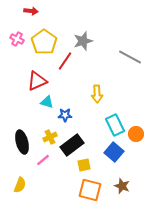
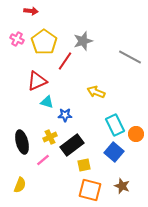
yellow arrow: moved 1 px left, 2 px up; rotated 114 degrees clockwise
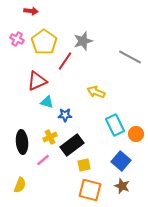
black ellipse: rotated 10 degrees clockwise
blue square: moved 7 px right, 9 px down
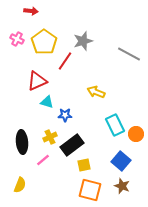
gray line: moved 1 px left, 3 px up
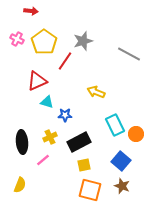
black rectangle: moved 7 px right, 3 px up; rotated 10 degrees clockwise
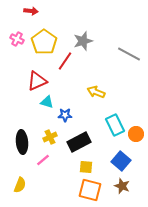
yellow square: moved 2 px right, 2 px down; rotated 16 degrees clockwise
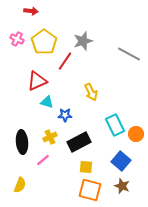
yellow arrow: moved 5 px left; rotated 138 degrees counterclockwise
